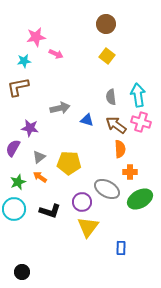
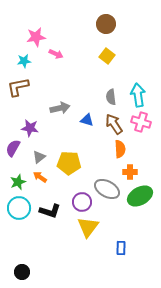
brown arrow: moved 2 px left, 1 px up; rotated 20 degrees clockwise
green ellipse: moved 3 px up
cyan circle: moved 5 px right, 1 px up
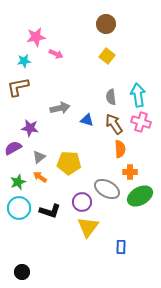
purple semicircle: rotated 30 degrees clockwise
blue rectangle: moved 1 px up
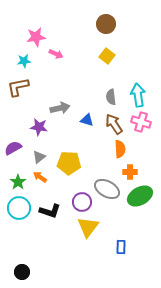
purple star: moved 9 px right, 1 px up
green star: rotated 14 degrees counterclockwise
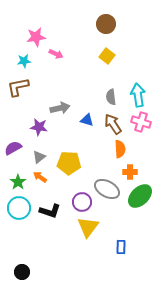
brown arrow: moved 1 px left
green ellipse: rotated 15 degrees counterclockwise
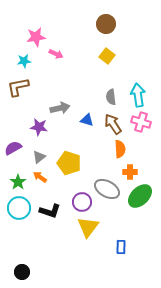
yellow pentagon: rotated 15 degrees clockwise
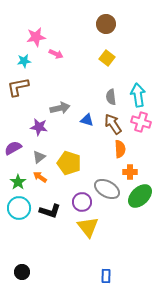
yellow square: moved 2 px down
yellow triangle: rotated 15 degrees counterclockwise
blue rectangle: moved 15 px left, 29 px down
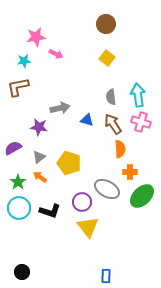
green ellipse: moved 2 px right
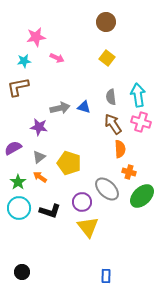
brown circle: moved 2 px up
pink arrow: moved 1 px right, 4 px down
blue triangle: moved 3 px left, 13 px up
orange cross: moved 1 px left; rotated 16 degrees clockwise
gray ellipse: rotated 15 degrees clockwise
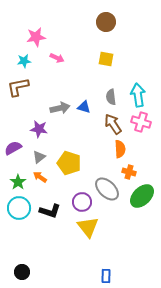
yellow square: moved 1 px left, 1 px down; rotated 28 degrees counterclockwise
purple star: moved 2 px down
